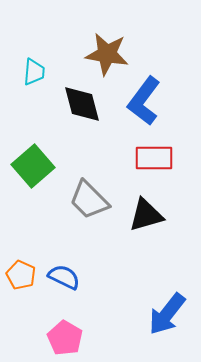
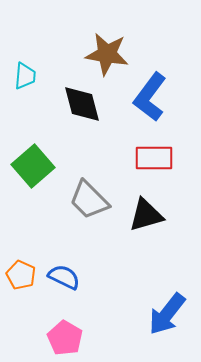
cyan trapezoid: moved 9 px left, 4 px down
blue L-shape: moved 6 px right, 4 px up
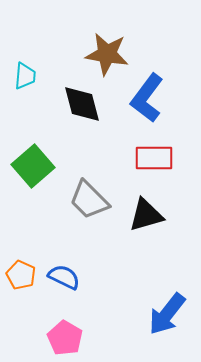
blue L-shape: moved 3 px left, 1 px down
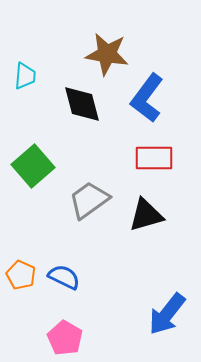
gray trapezoid: rotated 99 degrees clockwise
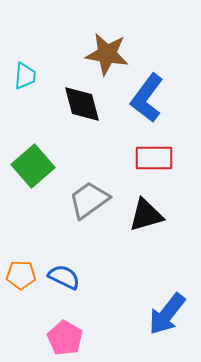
orange pentagon: rotated 24 degrees counterclockwise
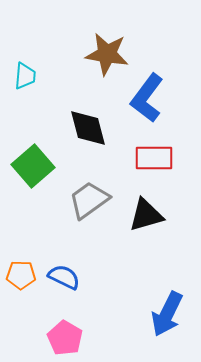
black diamond: moved 6 px right, 24 px down
blue arrow: rotated 12 degrees counterclockwise
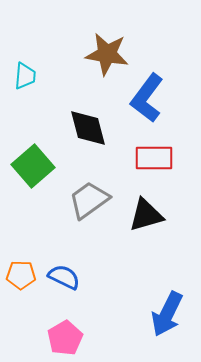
pink pentagon: rotated 12 degrees clockwise
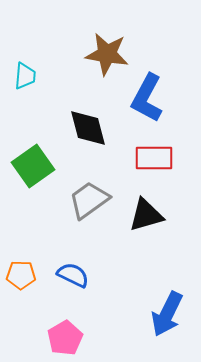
blue L-shape: rotated 9 degrees counterclockwise
green square: rotated 6 degrees clockwise
blue semicircle: moved 9 px right, 2 px up
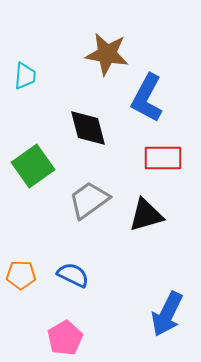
red rectangle: moved 9 px right
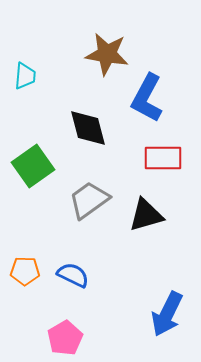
orange pentagon: moved 4 px right, 4 px up
